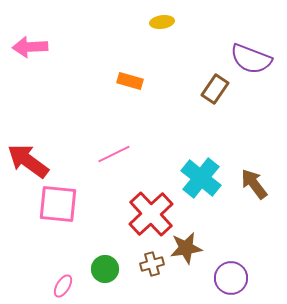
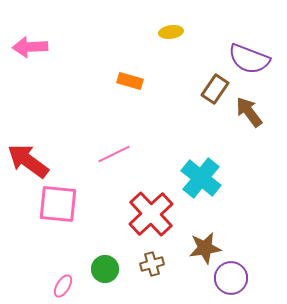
yellow ellipse: moved 9 px right, 10 px down
purple semicircle: moved 2 px left
brown arrow: moved 5 px left, 72 px up
brown star: moved 19 px right
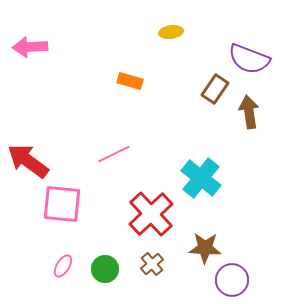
brown arrow: rotated 28 degrees clockwise
pink square: moved 4 px right
brown star: rotated 12 degrees clockwise
brown cross: rotated 25 degrees counterclockwise
purple circle: moved 1 px right, 2 px down
pink ellipse: moved 20 px up
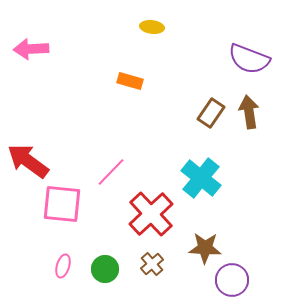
yellow ellipse: moved 19 px left, 5 px up; rotated 15 degrees clockwise
pink arrow: moved 1 px right, 2 px down
brown rectangle: moved 4 px left, 24 px down
pink line: moved 3 px left, 18 px down; rotated 20 degrees counterclockwise
pink ellipse: rotated 15 degrees counterclockwise
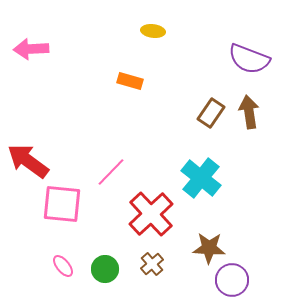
yellow ellipse: moved 1 px right, 4 px down
brown star: moved 4 px right
pink ellipse: rotated 55 degrees counterclockwise
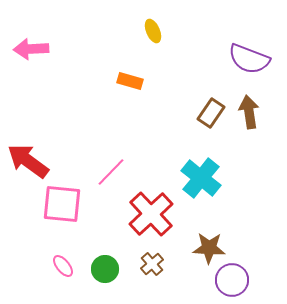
yellow ellipse: rotated 60 degrees clockwise
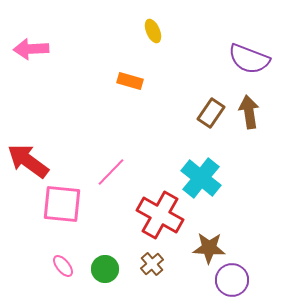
red cross: moved 9 px right, 1 px down; rotated 18 degrees counterclockwise
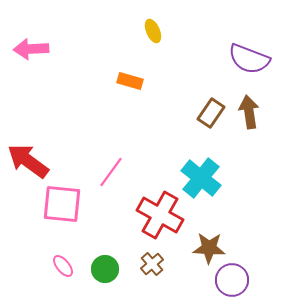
pink line: rotated 8 degrees counterclockwise
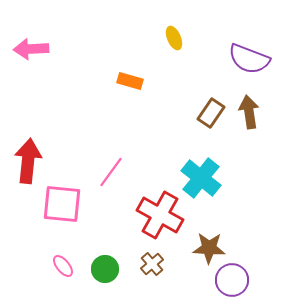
yellow ellipse: moved 21 px right, 7 px down
red arrow: rotated 60 degrees clockwise
